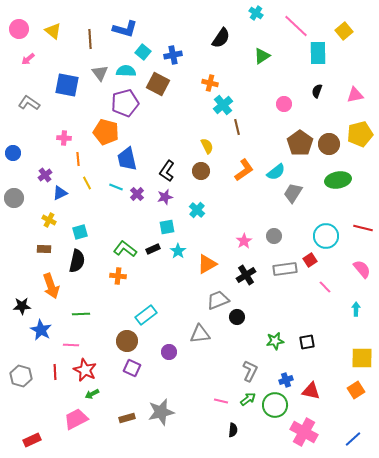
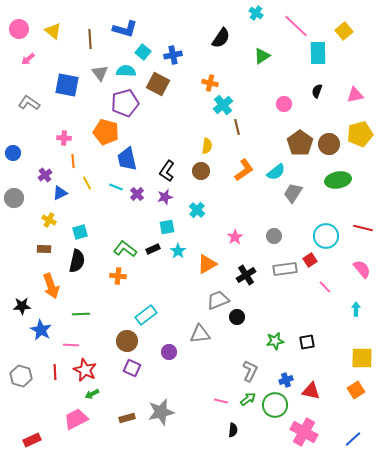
yellow semicircle at (207, 146): rotated 35 degrees clockwise
orange line at (78, 159): moved 5 px left, 2 px down
pink star at (244, 241): moved 9 px left, 4 px up
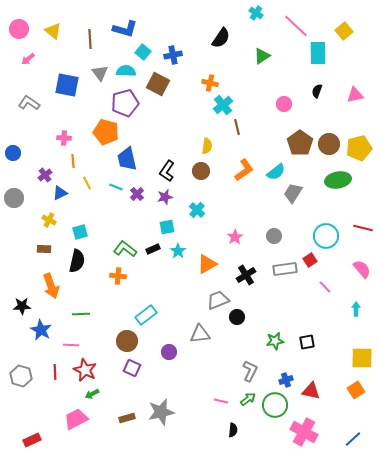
yellow pentagon at (360, 134): moved 1 px left, 14 px down
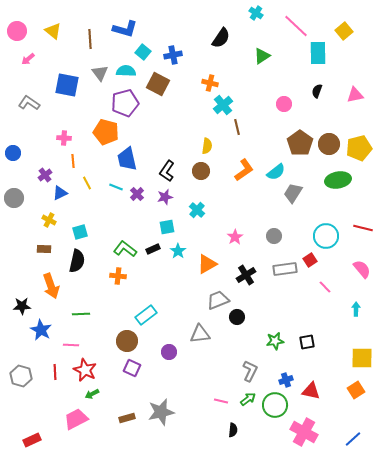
pink circle at (19, 29): moved 2 px left, 2 px down
